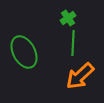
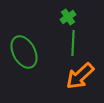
green cross: moved 1 px up
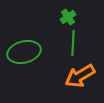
green ellipse: rotated 76 degrees counterclockwise
orange arrow: rotated 12 degrees clockwise
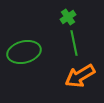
green line: moved 1 px right; rotated 15 degrees counterclockwise
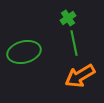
green cross: moved 1 px down
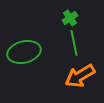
green cross: moved 2 px right
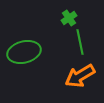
green cross: moved 1 px left
green line: moved 6 px right, 1 px up
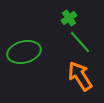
green line: rotated 30 degrees counterclockwise
orange arrow: rotated 88 degrees clockwise
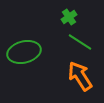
green cross: moved 1 px up
green line: rotated 15 degrees counterclockwise
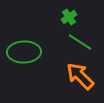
green ellipse: rotated 12 degrees clockwise
orange arrow: rotated 12 degrees counterclockwise
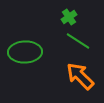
green line: moved 2 px left, 1 px up
green ellipse: moved 1 px right
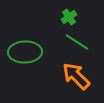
green line: moved 1 px left, 1 px down
orange arrow: moved 4 px left
